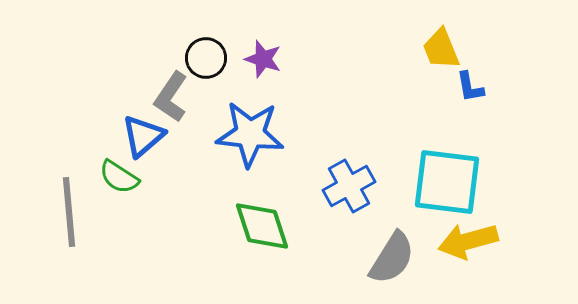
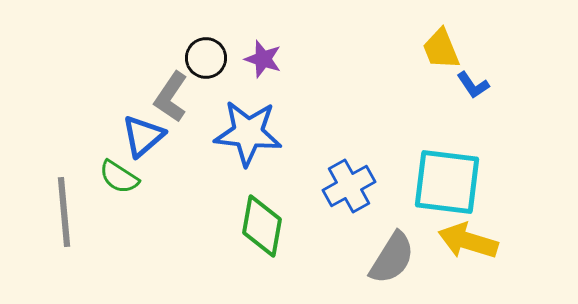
blue L-shape: moved 3 px right, 2 px up; rotated 24 degrees counterclockwise
blue star: moved 2 px left, 1 px up
gray line: moved 5 px left
green diamond: rotated 28 degrees clockwise
yellow arrow: rotated 32 degrees clockwise
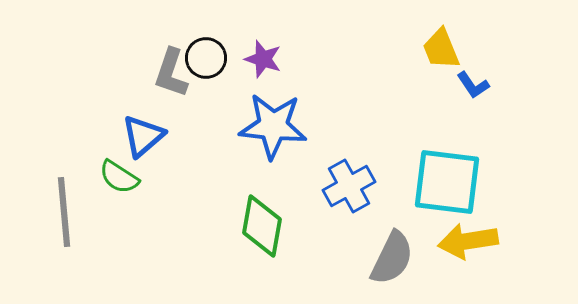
gray L-shape: moved 24 px up; rotated 15 degrees counterclockwise
blue star: moved 25 px right, 7 px up
yellow arrow: rotated 26 degrees counterclockwise
gray semicircle: rotated 6 degrees counterclockwise
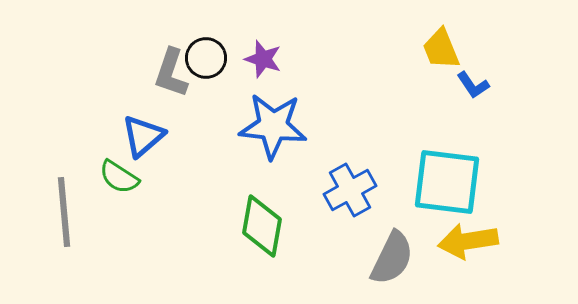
blue cross: moved 1 px right, 4 px down
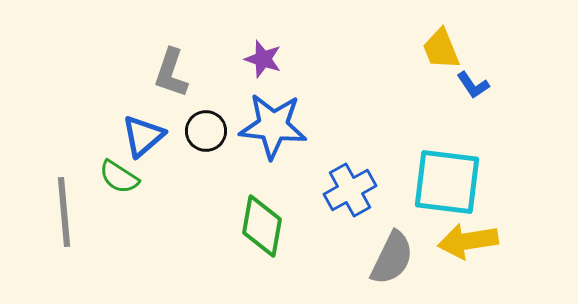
black circle: moved 73 px down
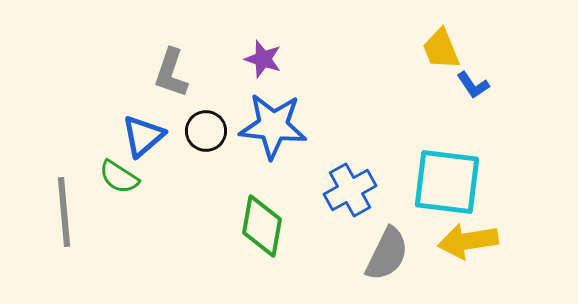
gray semicircle: moved 5 px left, 4 px up
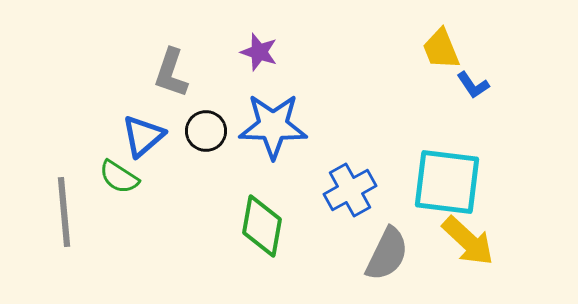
purple star: moved 4 px left, 7 px up
blue star: rotated 4 degrees counterclockwise
yellow arrow: rotated 128 degrees counterclockwise
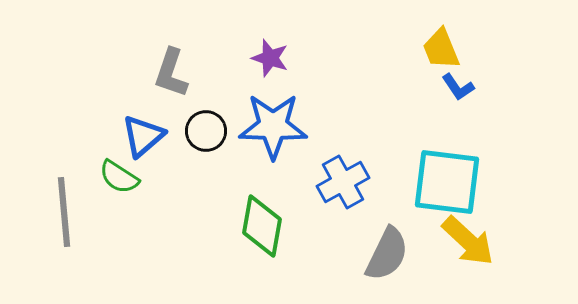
purple star: moved 11 px right, 6 px down
blue L-shape: moved 15 px left, 2 px down
blue cross: moved 7 px left, 8 px up
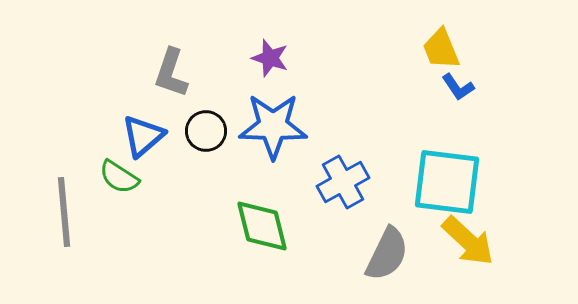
green diamond: rotated 24 degrees counterclockwise
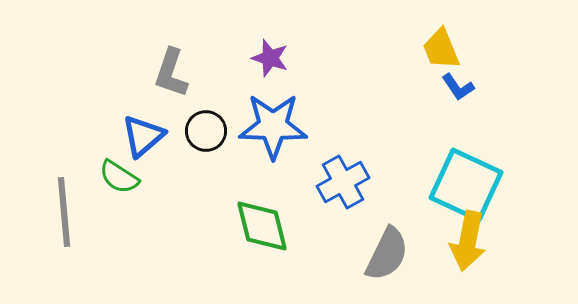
cyan square: moved 19 px right, 3 px down; rotated 18 degrees clockwise
yellow arrow: rotated 58 degrees clockwise
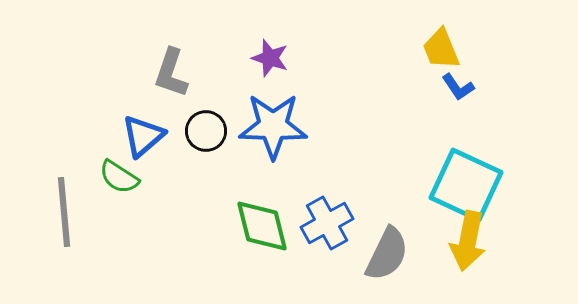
blue cross: moved 16 px left, 41 px down
